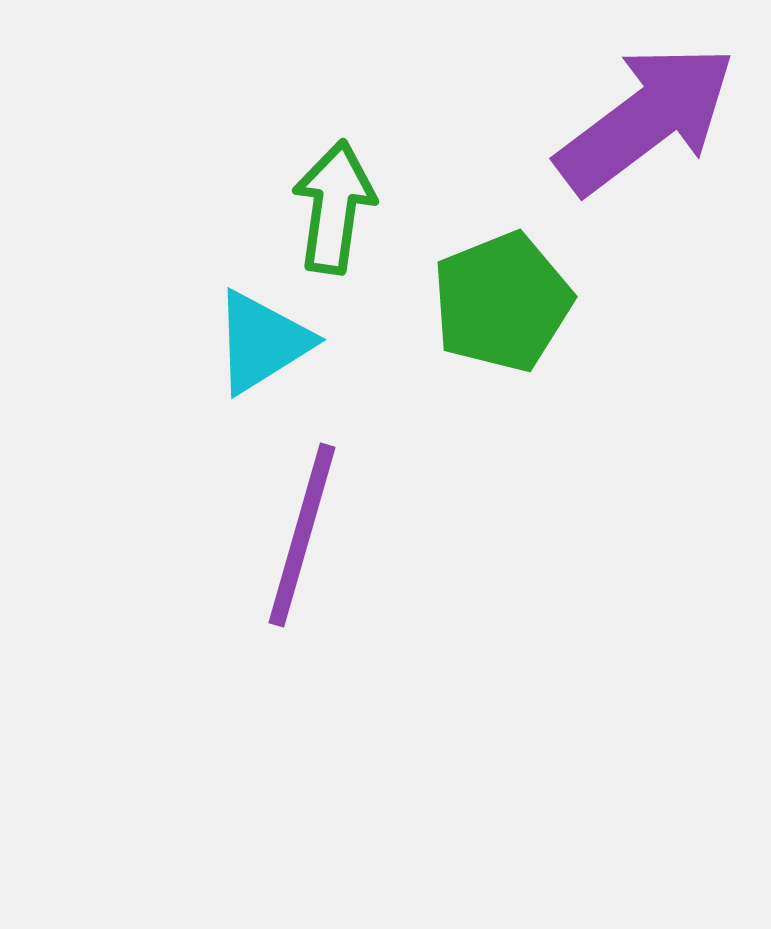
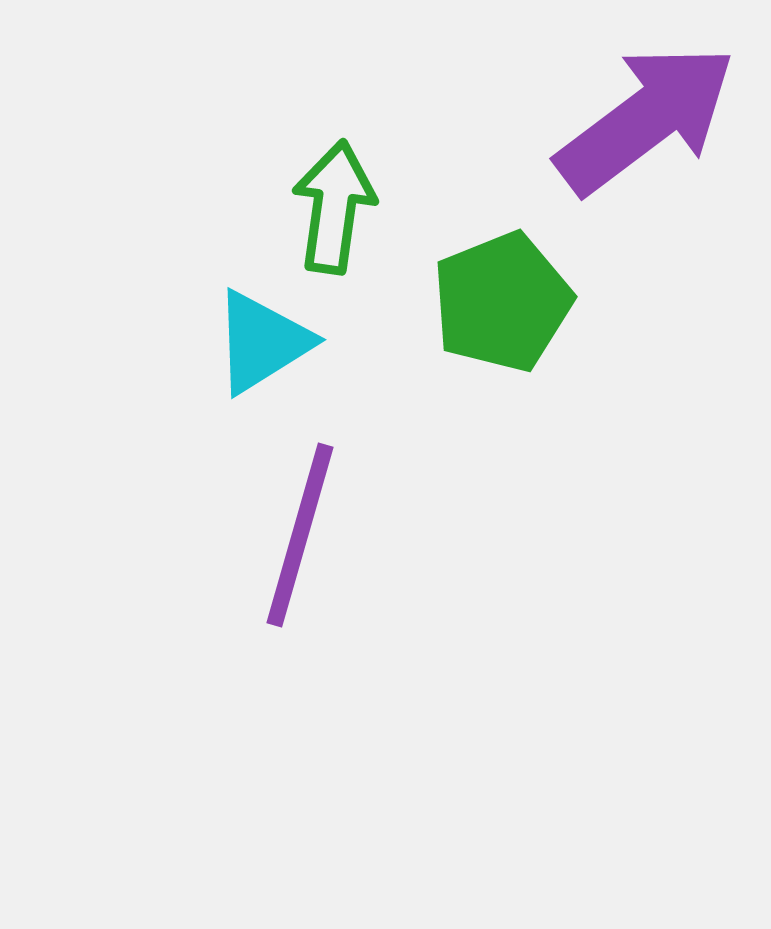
purple line: moved 2 px left
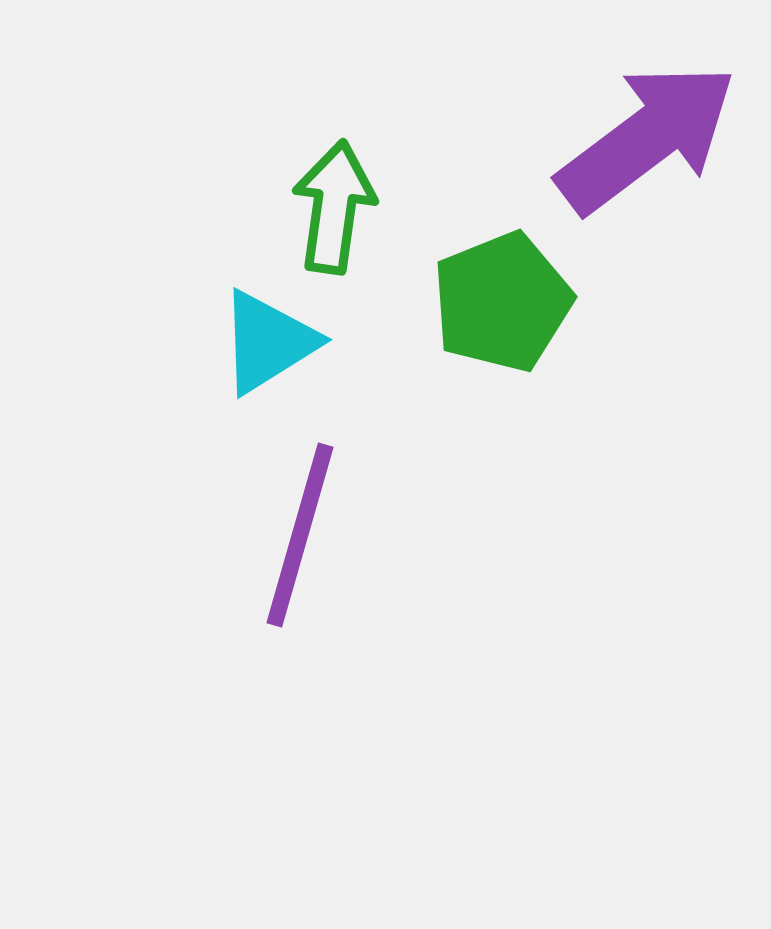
purple arrow: moved 1 px right, 19 px down
cyan triangle: moved 6 px right
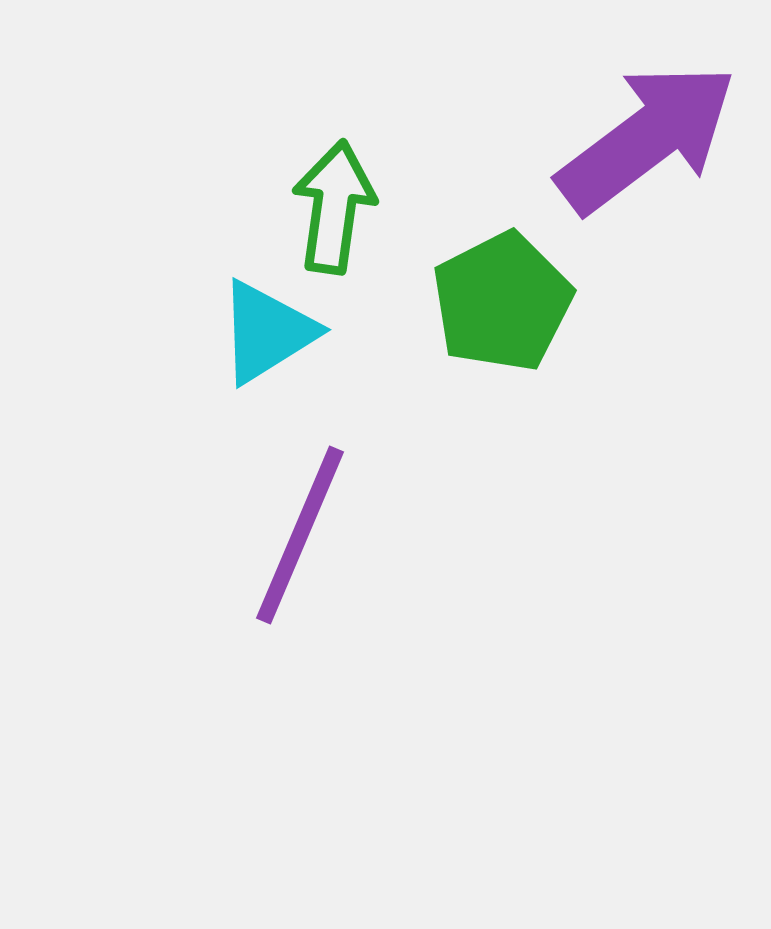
green pentagon: rotated 5 degrees counterclockwise
cyan triangle: moved 1 px left, 10 px up
purple line: rotated 7 degrees clockwise
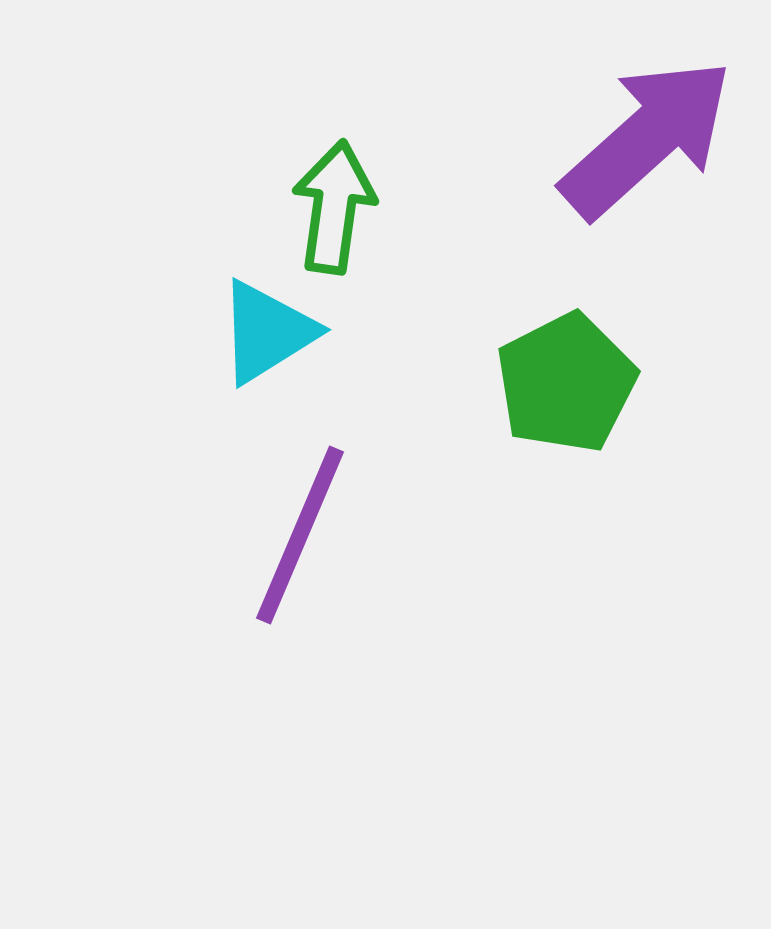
purple arrow: rotated 5 degrees counterclockwise
green pentagon: moved 64 px right, 81 px down
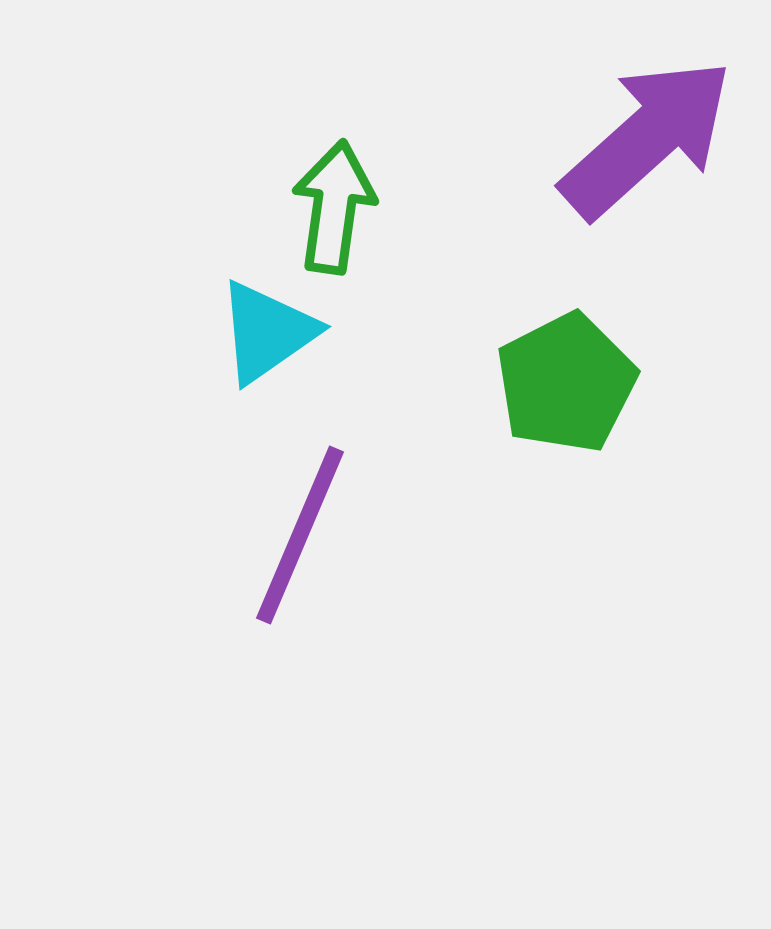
cyan triangle: rotated 3 degrees counterclockwise
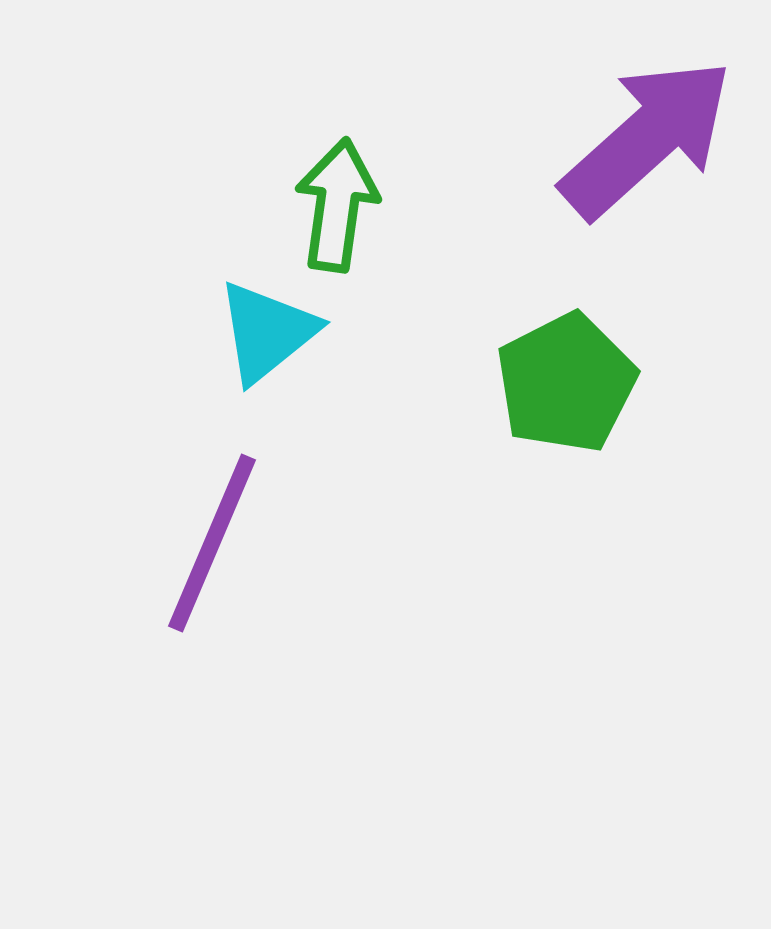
green arrow: moved 3 px right, 2 px up
cyan triangle: rotated 4 degrees counterclockwise
purple line: moved 88 px left, 8 px down
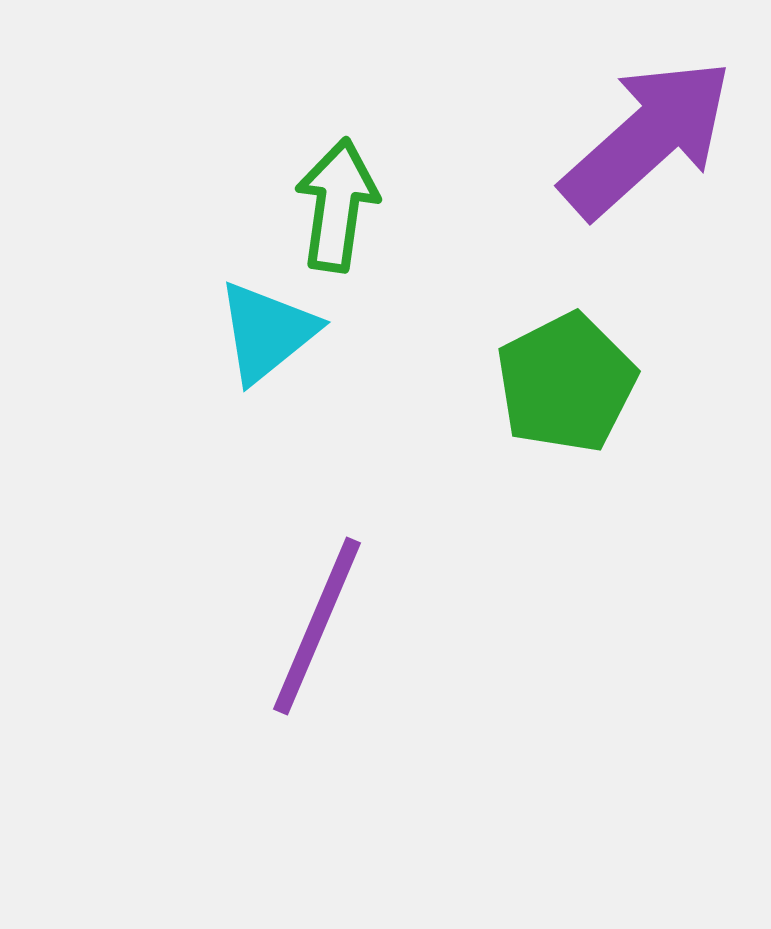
purple line: moved 105 px right, 83 px down
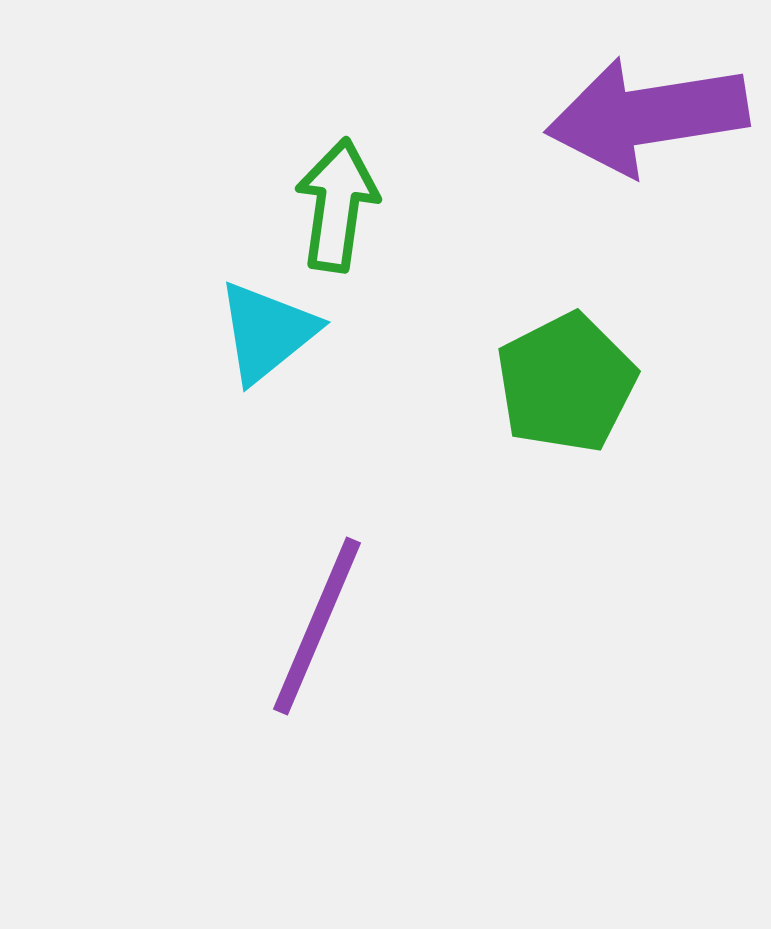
purple arrow: moved 22 px up; rotated 147 degrees counterclockwise
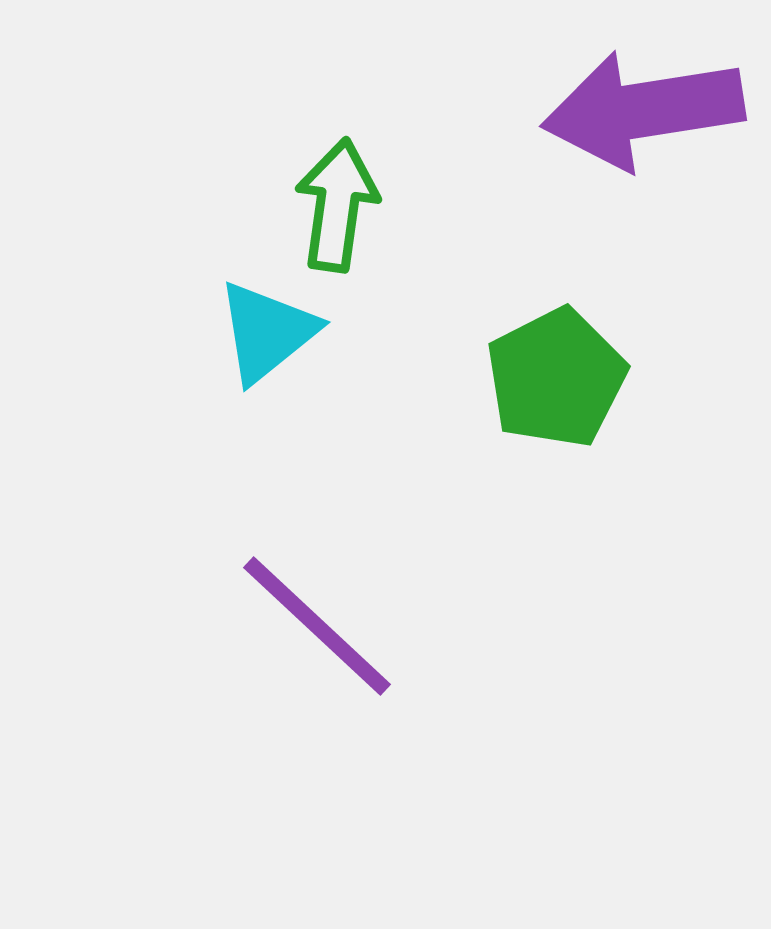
purple arrow: moved 4 px left, 6 px up
green pentagon: moved 10 px left, 5 px up
purple line: rotated 70 degrees counterclockwise
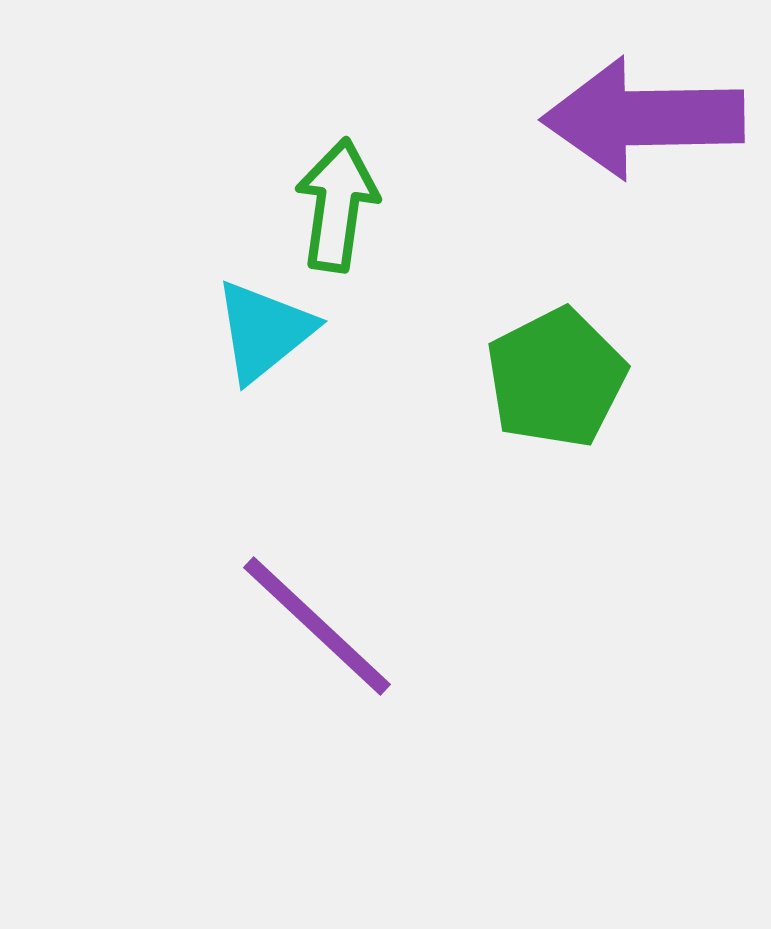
purple arrow: moved 8 px down; rotated 8 degrees clockwise
cyan triangle: moved 3 px left, 1 px up
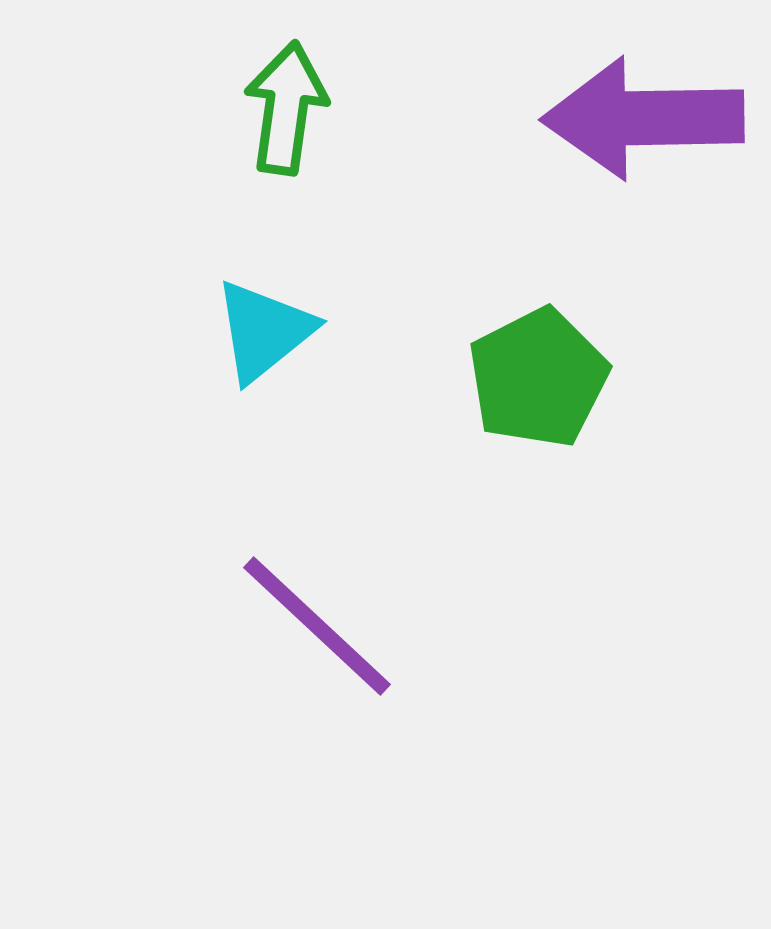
green arrow: moved 51 px left, 97 px up
green pentagon: moved 18 px left
